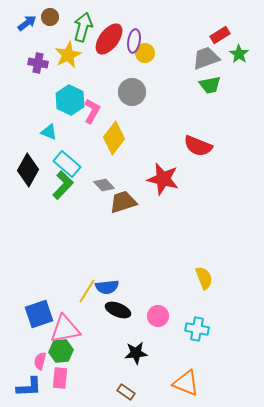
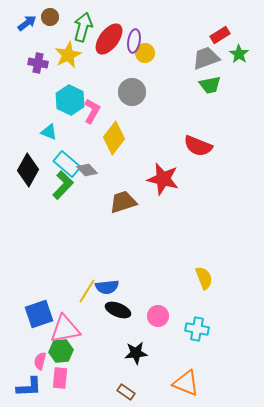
gray diamond: moved 17 px left, 15 px up
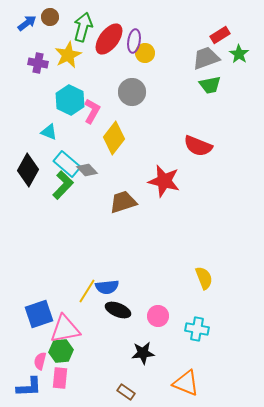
red star: moved 1 px right, 2 px down
black star: moved 7 px right
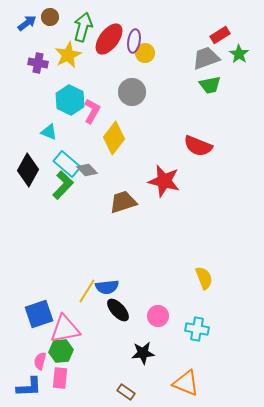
black ellipse: rotated 25 degrees clockwise
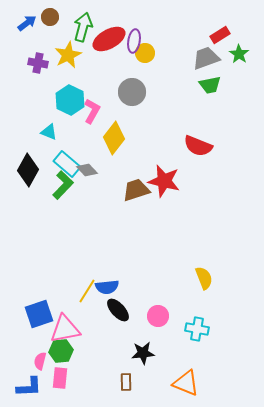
red ellipse: rotated 24 degrees clockwise
brown trapezoid: moved 13 px right, 12 px up
brown rectangle: moved 10 px up; rotated 54 degrees clockwise
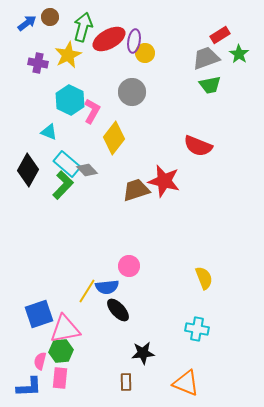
pink circle: moved 29 px left, 50 px up
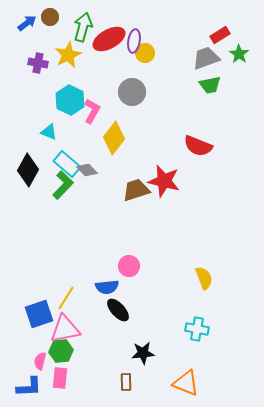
yellow line: moved 21 px left, 7 px down
